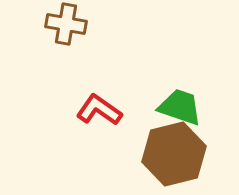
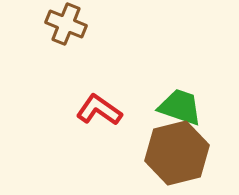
brown cross: rotated 12 degrees clockwise
brown hexagon: moved 3 px right, 1 px up
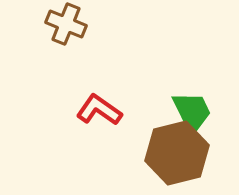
green trapezoid: moved 12 px right, 5 px down; rotated 45 degrees clockwise
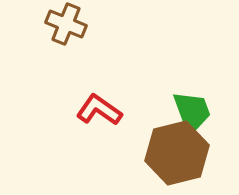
green trapezoid: rotated 6 degrees clockwise
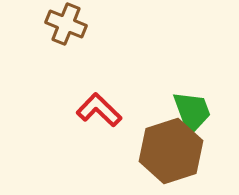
red L-shape: rotated 9 degrees clockwise
brown hexagon: moved 6 px left, 2 px up; rotated 4 degrees counterclockwise
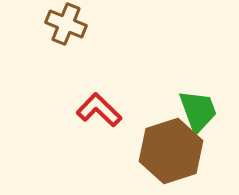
green trapezoid: moved 6 px right, 1 px up
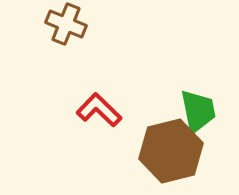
green trapezoid: rotated 9 degrees clockwise
brown hexagon: rotated 4 degrees clockwise
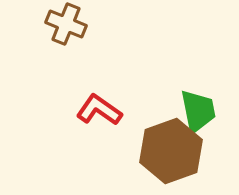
red L-shape: rotated 9 degrees counterclockwise
brown hexagon: rotated 6 degrees counterclockwise
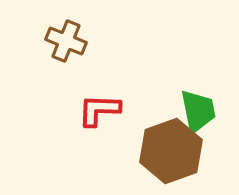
brown cross: moved 17 px down
red L-shape: rotated 33 degrees counterclockwise
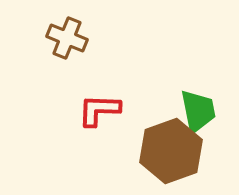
brown cross: moved 1 px right, 3 px up
